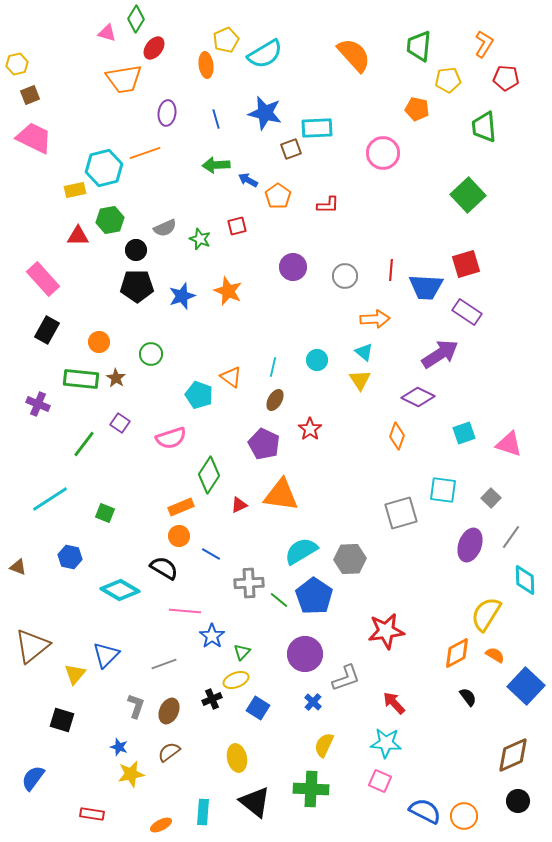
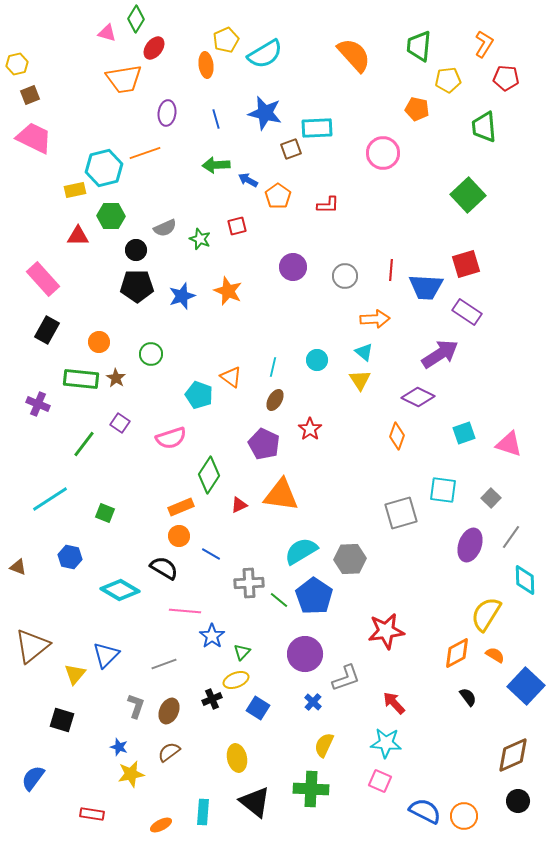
green hexagon at (110, 220): moved 1 px right, 4 px up; rotated 12 degrees clockwise
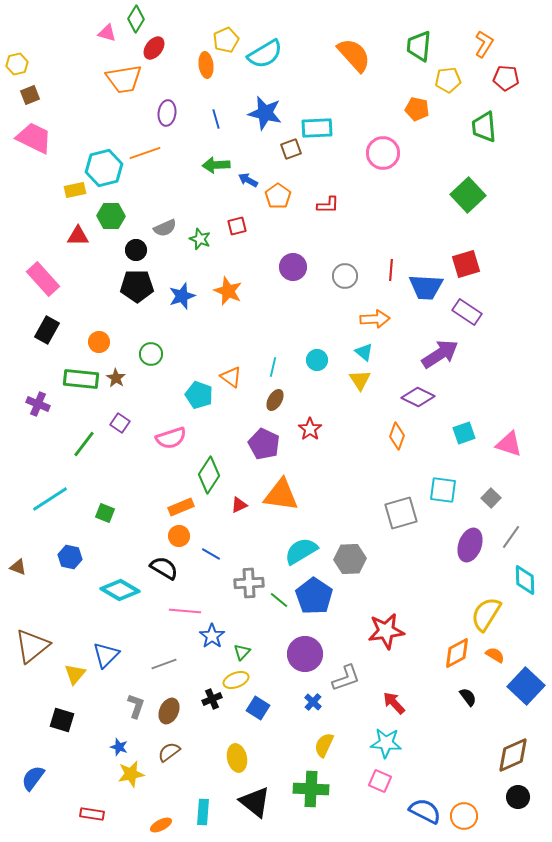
black circle at (518, 801): moved 4 px up
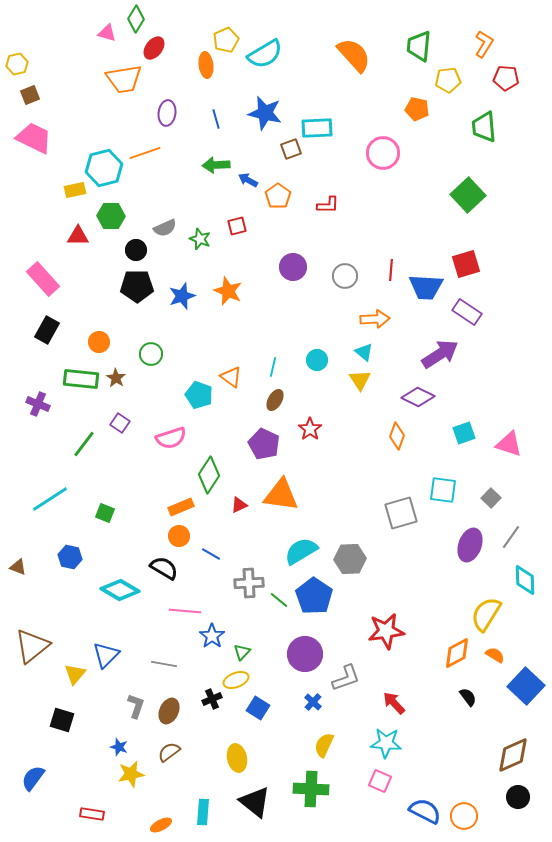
gray line at (164, 664): rotated 30 degrees clockwise
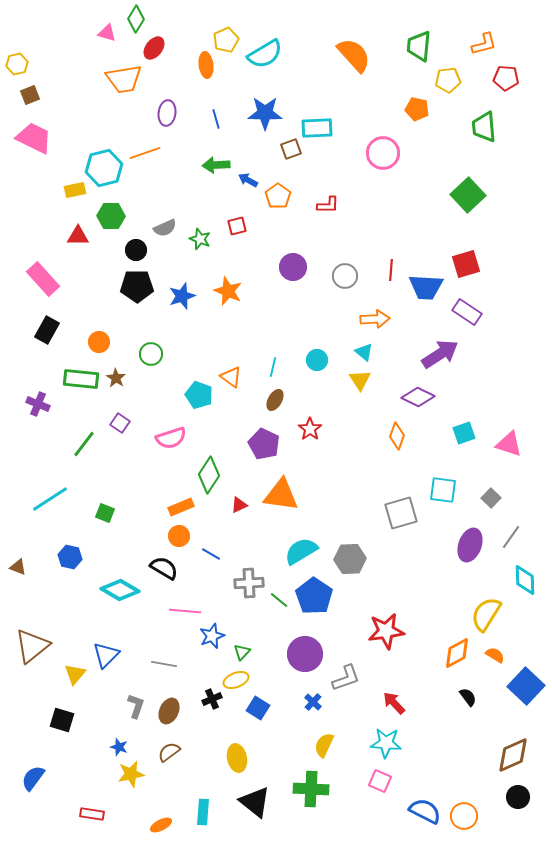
orange L-shape at (484, 44): rotated 44 degrees clockwise
blue star at (265, 113): rotated 12 degrees counterclockwise
blue star at (212, 636): rotated 15 degrees clockwise
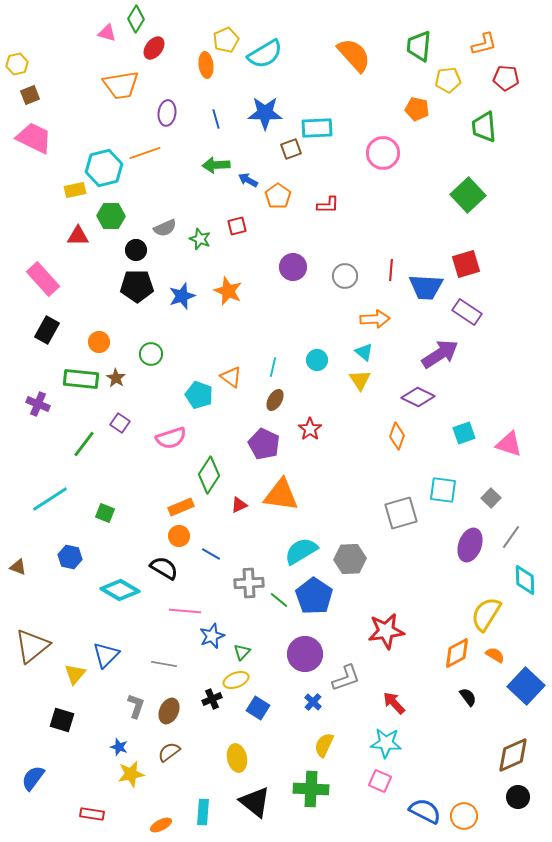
orange trapezoid at (124, 79): moved 3 px left, 6 px down
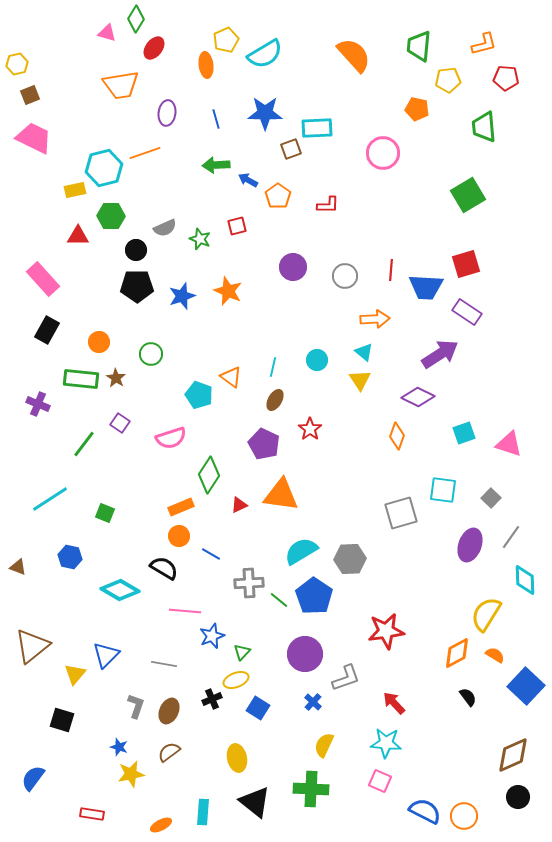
green square at (468, 195): rotated 12 degrees clockwise
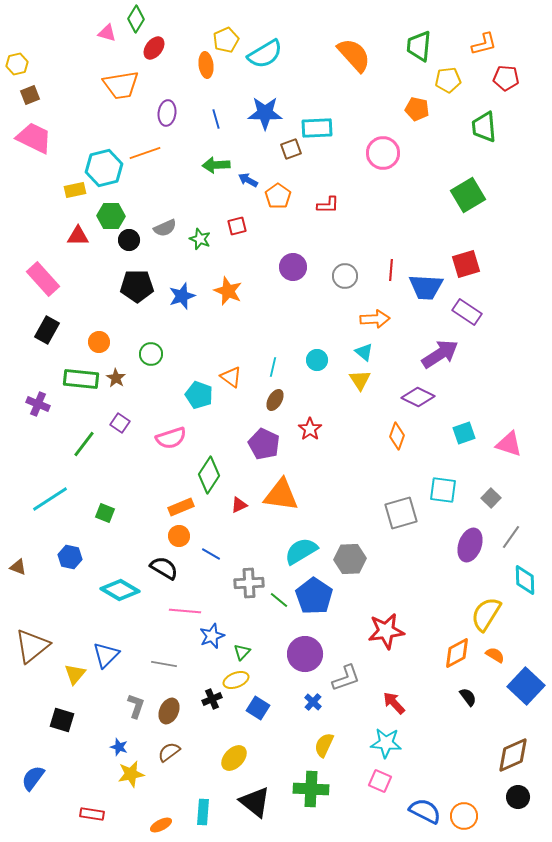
black circle at (136, 250): moved 7 px left, 10 px up
yellow ellipse at (237, 758): moved 3 px left; rotated 56 degrees clockwise
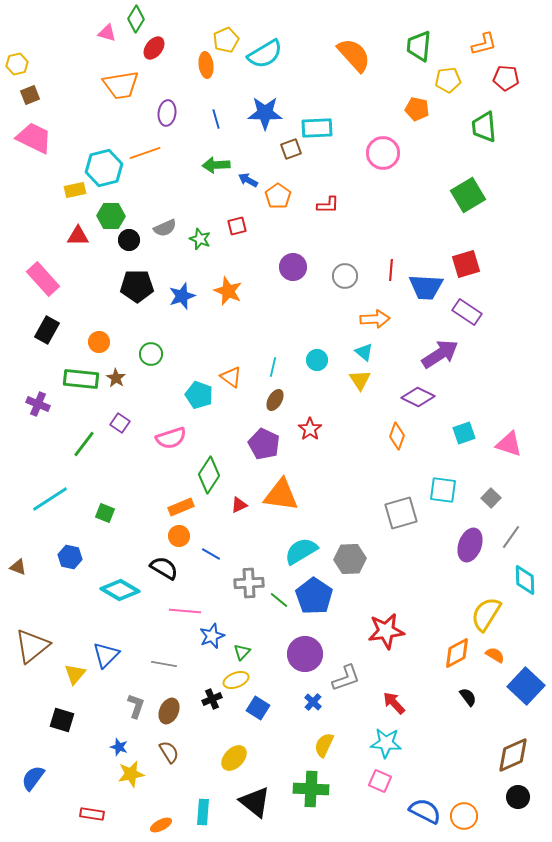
brown semicircle at (169, 752): rotated 95 degrees clockwise
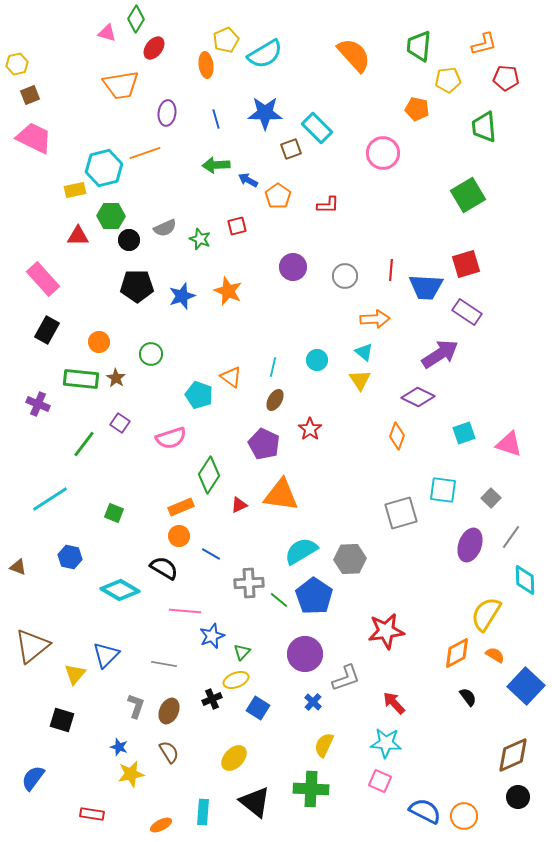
cyan rectangle at (317, 128): rotated 48 degrees clockwise
green square at (105, 513): moved 9 px right
